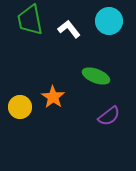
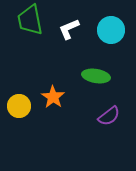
cyan circle: moved 2 px right, 9 px down
white L-shape: rotated 75 degrees counterclockwise
green ellipse: rotated 12 degrees counterclockwise
yellow circle: moved 1 px left, 1 px up
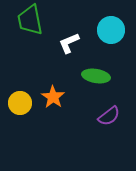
white L-shape: moved 14 px down
yellow circle: moved 1 px right, 3 px up
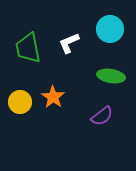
green trapezoid: moved 2 px left, 28 px down
cyan circle: moved 1 px left, 1 px up
green ellipse: moved 15 px right
yellow circle: moved 1 px up
purple semicircle: moved 7 px left
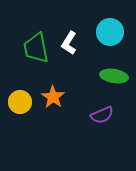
cyan circle: moved 3 px down
white L-shape: rotated 35 degrees counterclockwise
green trapezoid: moved 8 px right
green ellipse: moved 3 px right
purple semicircle: moved 1 px up; rotated 15 degrees clockwise
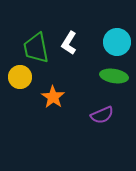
cyan circle: moved 7 px right, 10 px down
yellow circle: moved 25 px up
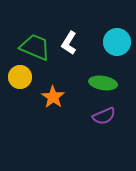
green trapezoid: moved 1 px left, 1 px up; rotated 124 degrees clockwise
green ellipse: moved 11 px left, 7 px down
purple semicircle: moved 2 px right, 1 px down
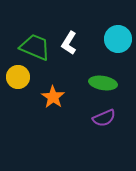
cyan circle: moved 1 px right, 3 px up
yellow circle: moved 2 px left
purple semicircle: moved 2 px down
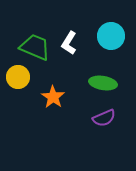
cyan circle: moved 7 px left, 3 px up
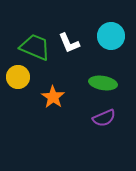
white L-shape: rotated 55 degrees counterclockwise
